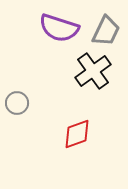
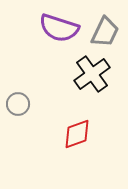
gray trapezoid: moved 1 px left, 1 px down
black cross: moved 1 px left, 3 px down
gray circle: moved 1 px right, 1 px down
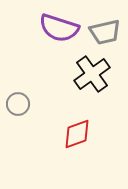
gray trapezoid: rotated 52 degrees clockwise
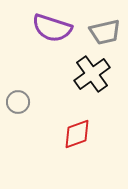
purple semicircle: moved 7 px left
gray circle: moved 2 px up
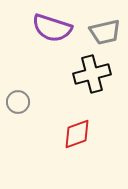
black cross: rotated 21 degrees clockwise
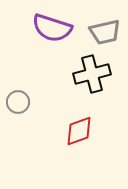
red diamond: moved 2 px right, 3 px up
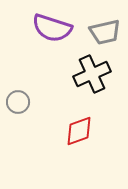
black cross: rotated 9 degrees counterclockwise
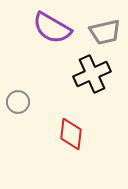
purple semicircle: rotated 12 degrees clockwise
red diamond: moved 8 px left, 3 px down; rotated 64 degrees counterclockwise
